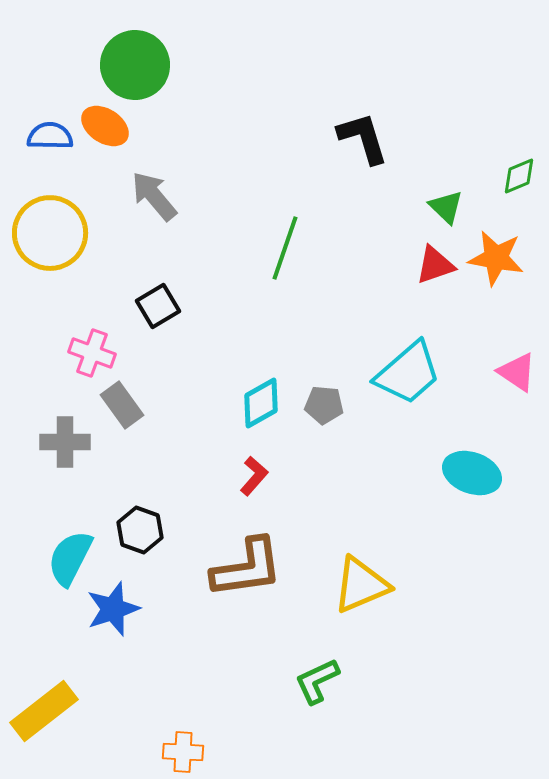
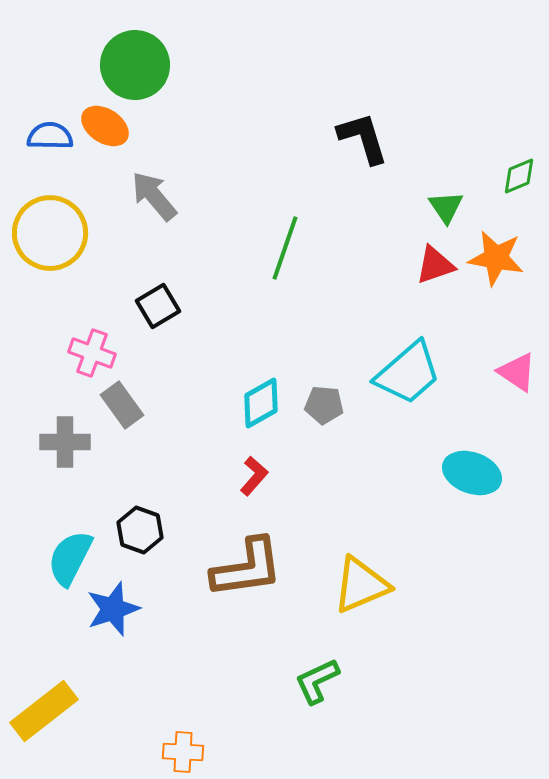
green triangle: rotated 12 degrees clockwise
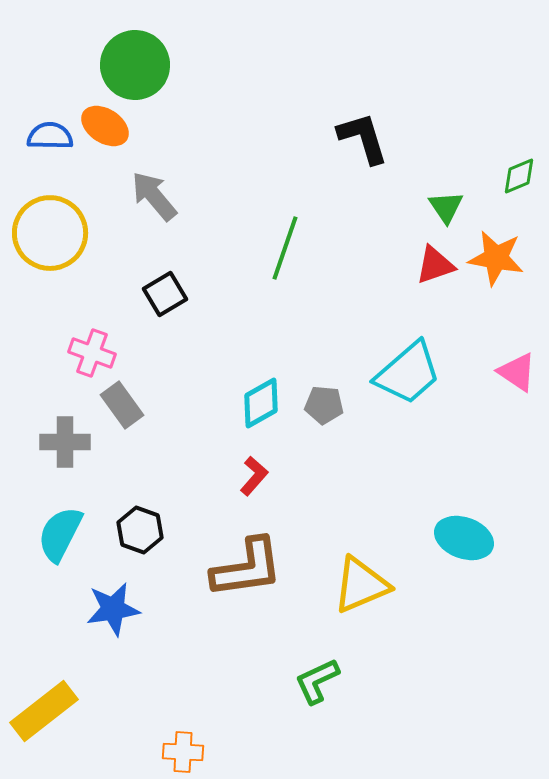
black square: moved 7 px right, 12 px up
cyan ellipse: moved 8 px left, 65 px down
cyan semicircle: moved 10 px left, 24 px up
blue star: rotated 10 degrees clockwise
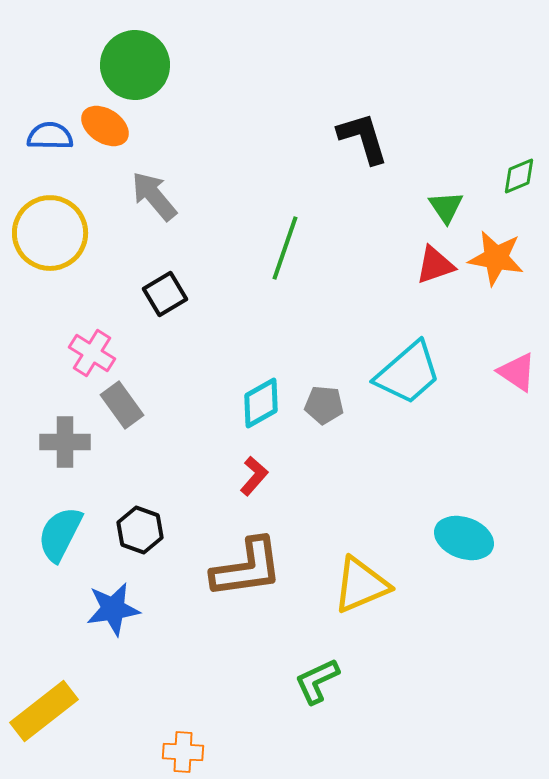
pink cross: rotated 12 degrees clockwise
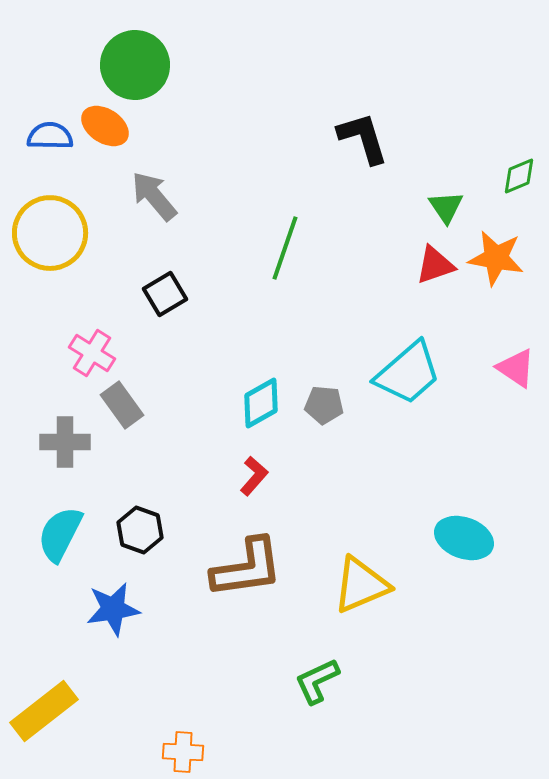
pink triangle: moved 1 px left, 4 px up
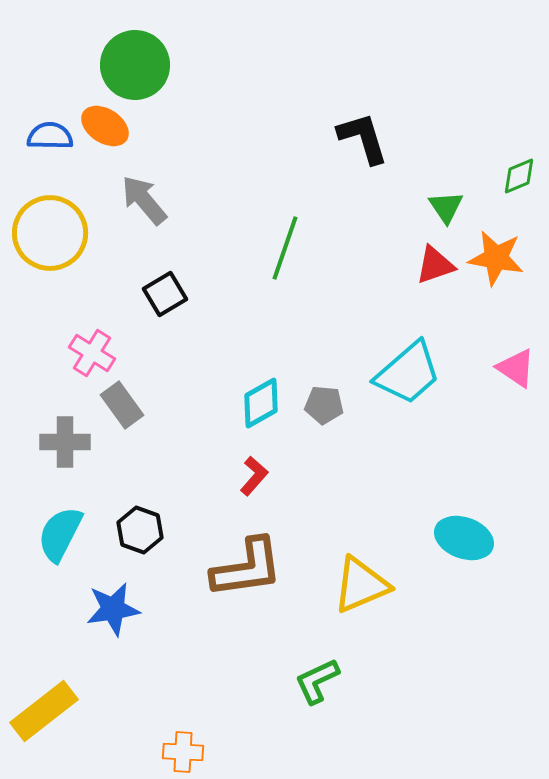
gray arrow: moved 10 px left, 4 px down
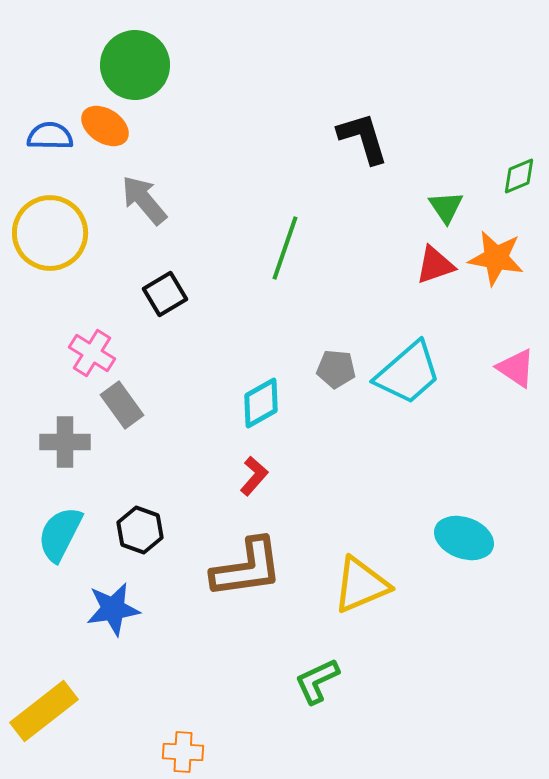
gray pentagon: moved 12 px right, 36 px up
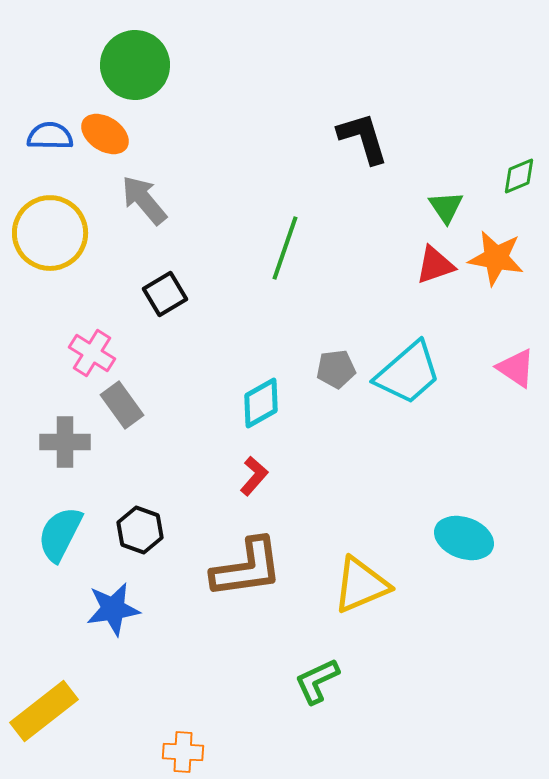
orange ellipse: moved 8 px down
gray pentagon: rotated 12 degrees counterclockwise
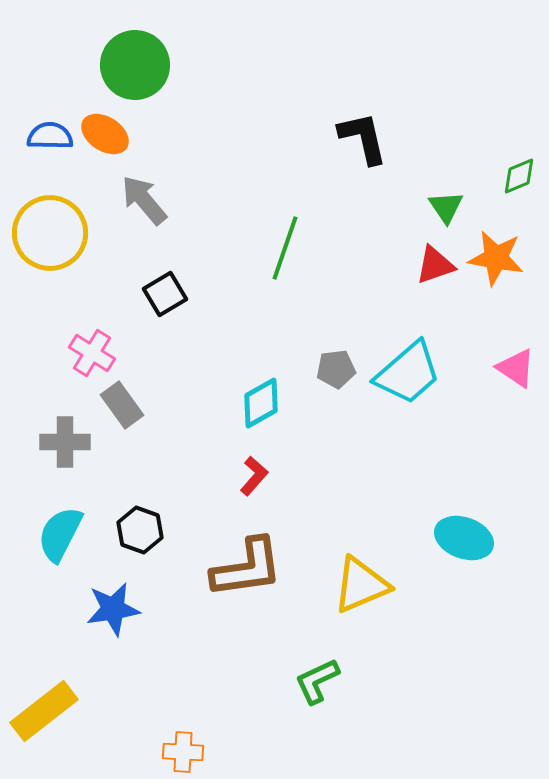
black L-shape: rotated 4 degrees clockwise
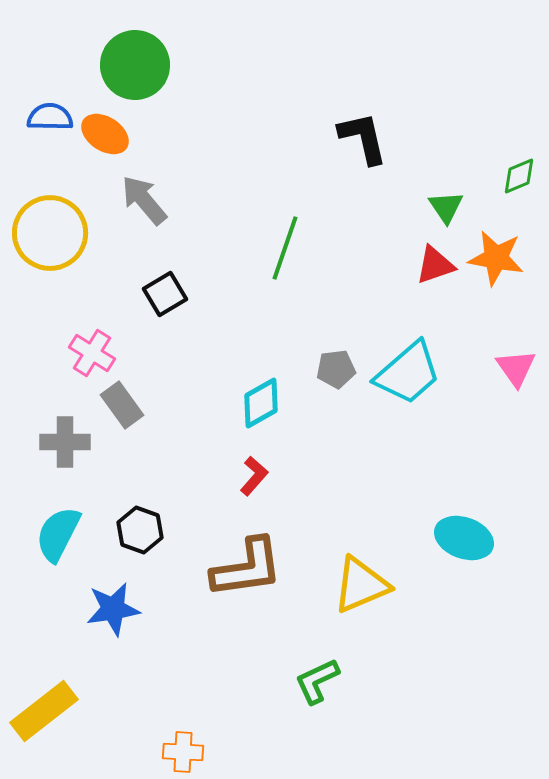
blue semicircle: moved 19 px up
pink triangle: rotated 21 degrees clockwise
cyan semicircle: moved 2 px left
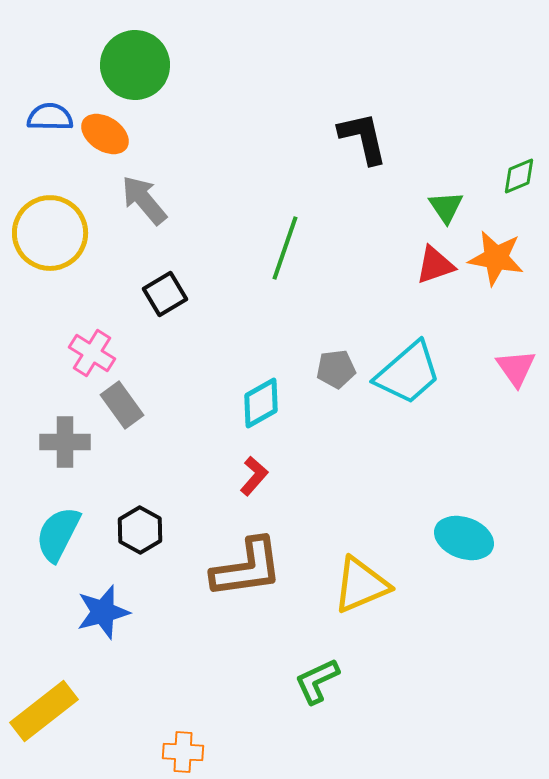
black hexagon: rotated 9 degrees clockwise
blue star: moved 10 px left, 3 px down; rotated 6 degrees counterclockwise
